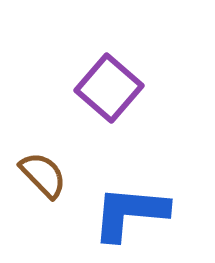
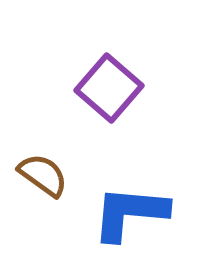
brown semicircle: rotated 10 degrees counterclockwise
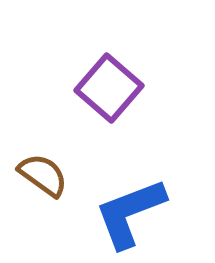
blue L-shape: rotated 26 degrees counterclockwise
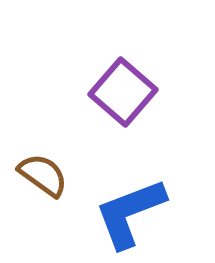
purple square: moved 14 px right, 4 px down
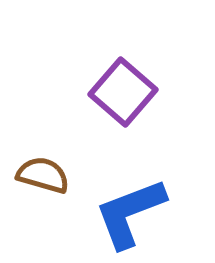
brown semicircle: rotated 20 degrees counterclockwise
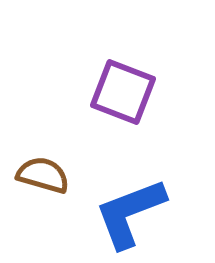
purple square: rotated 20 degrees counterclockwise
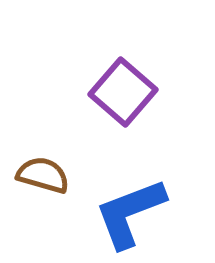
purple square: rotated 20 degrees clockwise
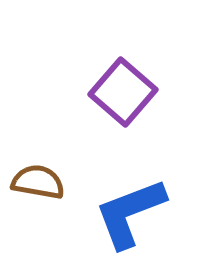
brown semicircle: moved 5 px left, 7 px down; rotated 6 degrees counterclockwise
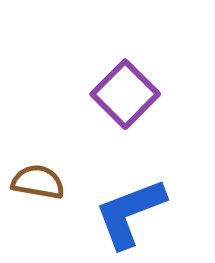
purple square: moved 2 px right, 2 px down; rotated 4 degrees clockwise
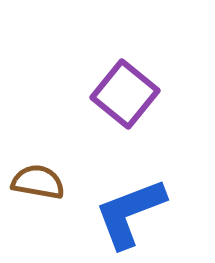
purple square: rotated 6 degrees counterclockwise
